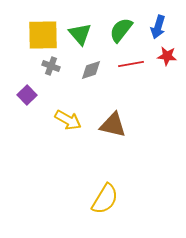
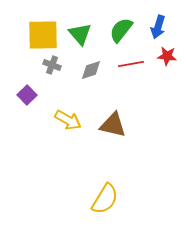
gray cross: moved 1 px right, 1 px up
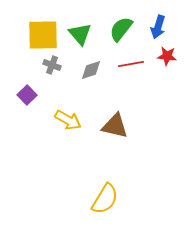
green semicircle: moved 1 px up
brown triangle: moved 2 px right, 1 px down
